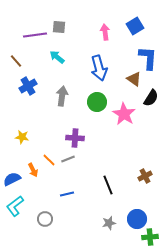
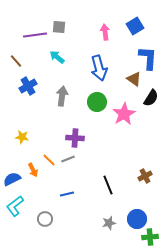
pink star: rotated 10 degrees clockwise
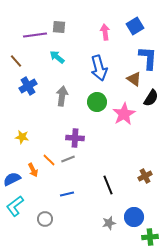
blue circle: moved 3 px left, 2 px up
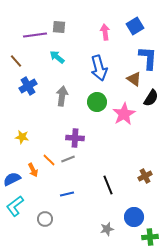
gray star: moved 2 px left, 6 px down
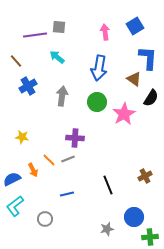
blue arrow: rotated 25 degrees clockwise
